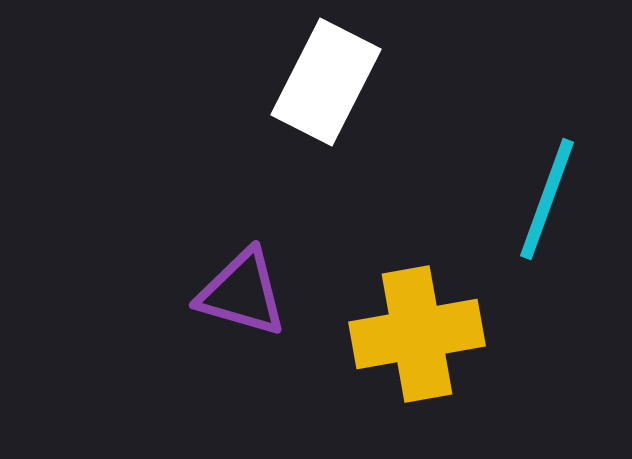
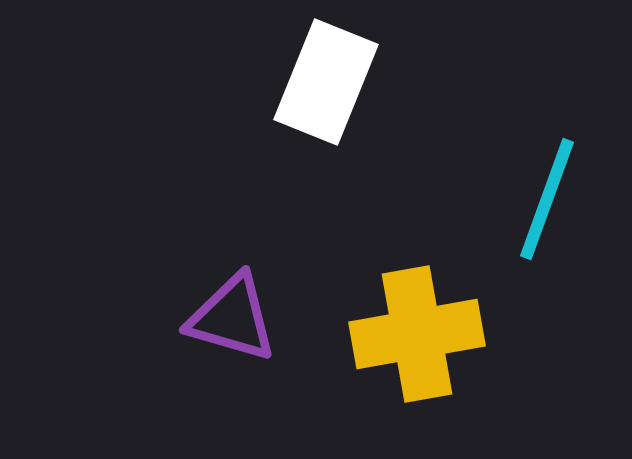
white rectangle: rotated 5 degrees counterclockwise
purple triangle: moved 10 px left, 25 px down
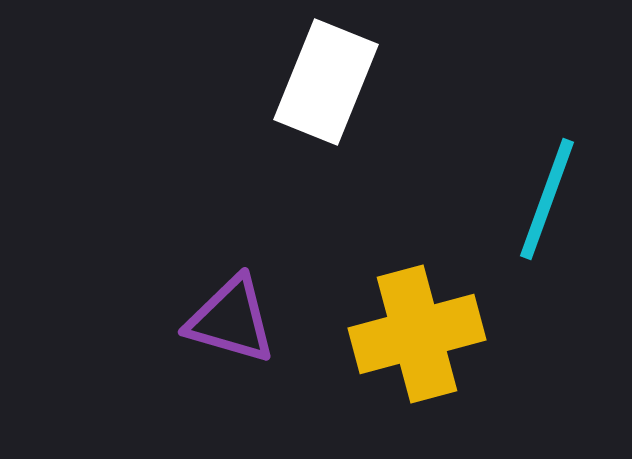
purple triangle: moved 1 px left, 2 px down
yellow cross: rotated 5 degrees counterclockwise
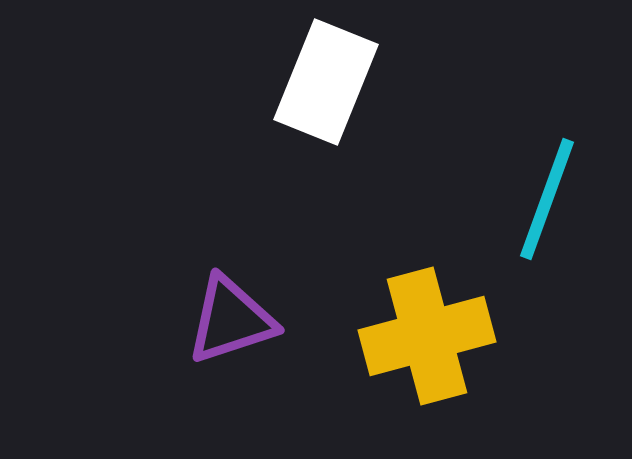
purple triangle: rotated 34 degrees counterclockwise
yellow cross: moved 10 px right, 2 px down
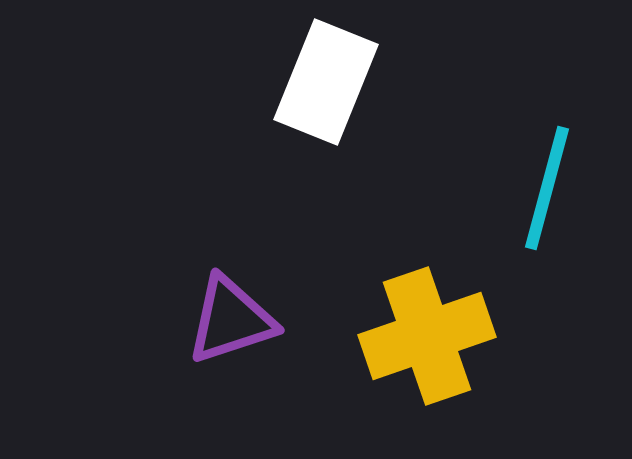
cyan line: moved 11 px up; rotated 5 degrees counterclockwise
yellow cross: rotated 4 degrees counterclockwise
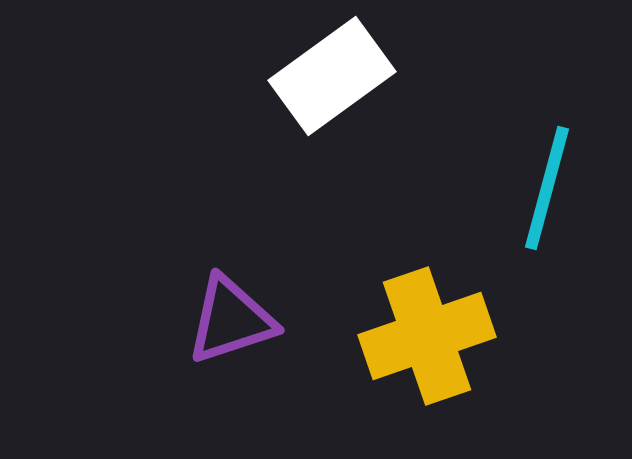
white rectangle: moved 6 px right, 6 px up; rotated 32 degrees clockwise
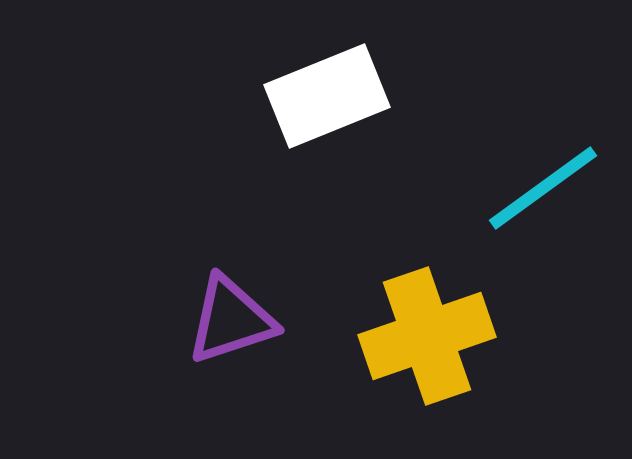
white rectangle: moved 5 px left, 20 px down; rotated 14 degrees clockwise
cyan line: moved 4 px left; rotated 39 degrees clockwise
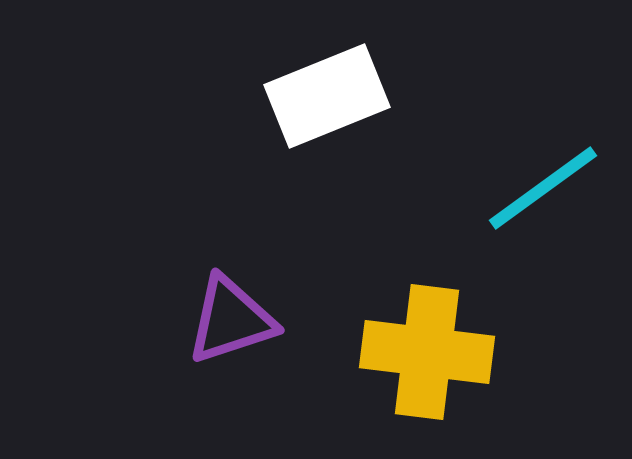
yellow cross: moved 16 px down; rotated 26 degrees clockwise
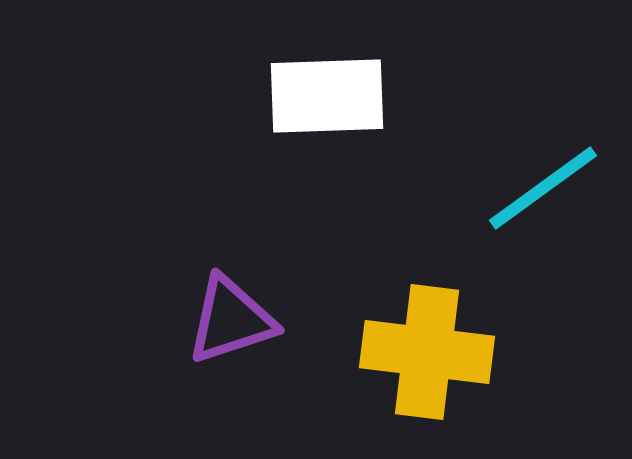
white rectangle: rotated 20 degrees clockwise
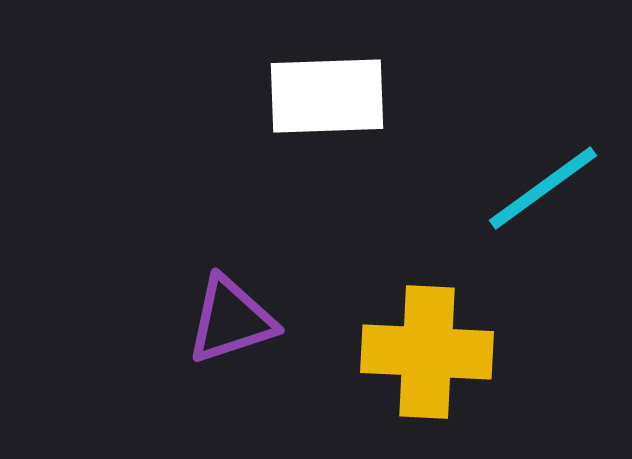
yellow cross: rotated 4 degrees counterclockwise
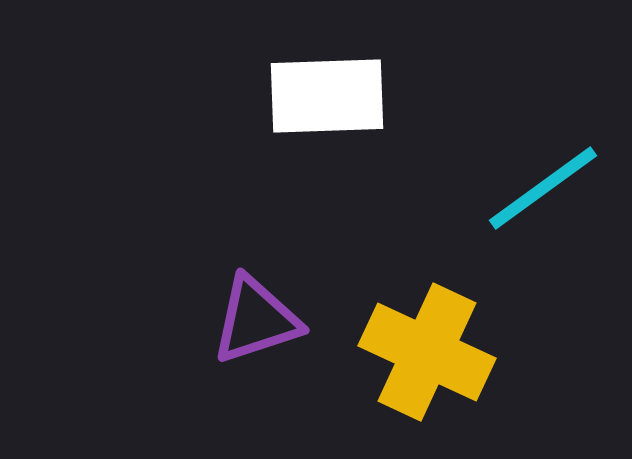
purple triangle: moved 25 px right
yellow cross: rotated 22 degrees clockwise
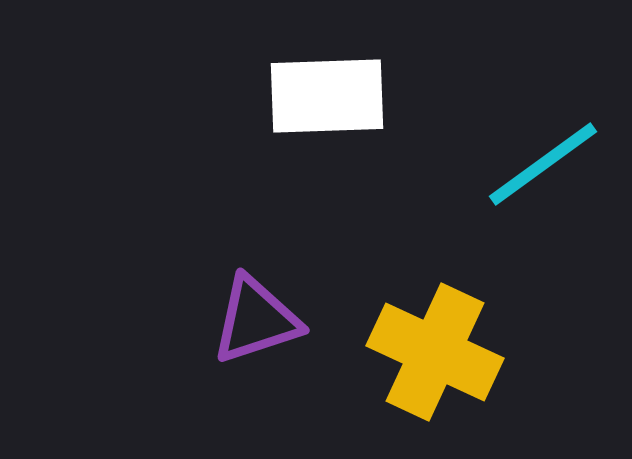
cyan line: moved 24 px up
yellow cross: moved 8 px right
